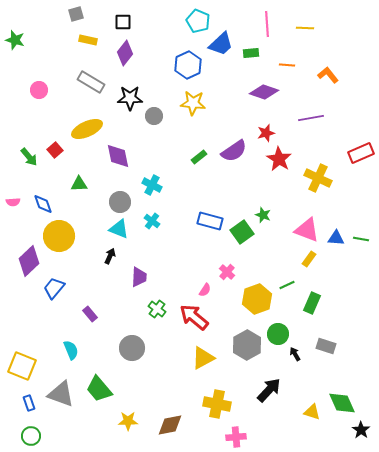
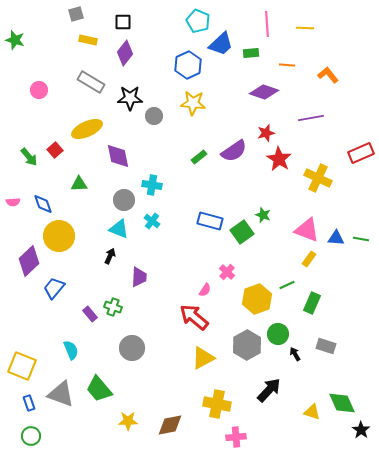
cyan cross at (152, 185): rotated 18 degrees counterclockwise
gray circle at (120, 202): moved 4 px right, 2 px up
green cross at (157, 309): moved 44 px left, 2 px up; rotated 18 degrees counterclockwise
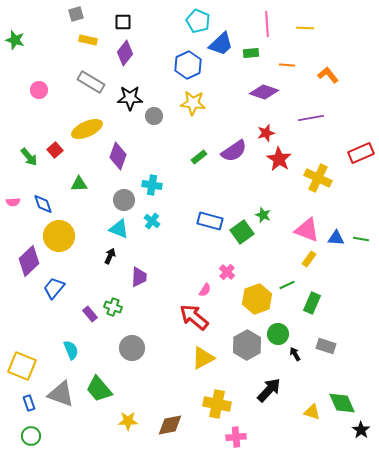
purple diamond at (118, 156): rotated 32 degrees clockwise
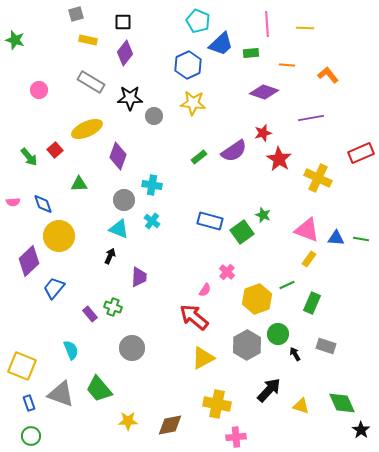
red star at (266, 133): moved 3 px left
yellow triangle at (312, 412): moved 11 px left, 6 px up
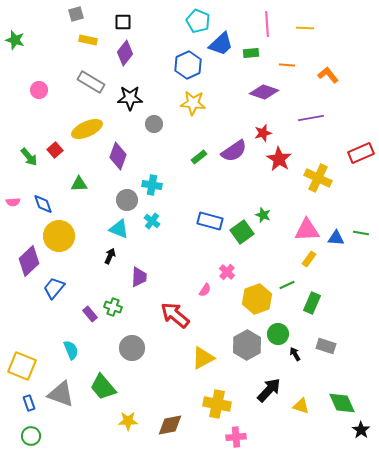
gray circle at (154, 116): moved 8 px down
gray circle at (124, 200): moved 3 px right
pink triangle at (307, 230): rotated 24 degrees counterclockwise
green line at (361, 239): moved 6 px up
red arrow at (194, 317): moved 19 px left, 2 px up
green trapezoid at (99, 389): moved 4 px right, 2 px up
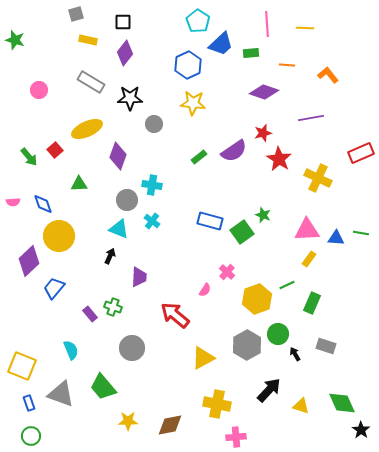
cyan pentagon at (198, 21): rotated 10 degrees clockwise
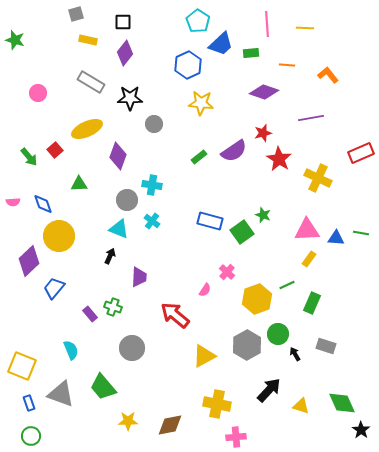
pink circle at (39, 90): moved 1 px left, 3 px down
yellow star at (193, 103): moved 8 px right
yellow triangle at (203, 358): moved 1 px right, 2 px up
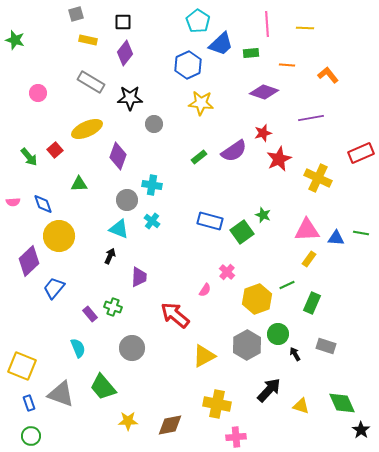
red star at (279, 159): rotated 15 degrees clockwise
cyan semicircle at (71, 350): moved 7 px right, 2 px up
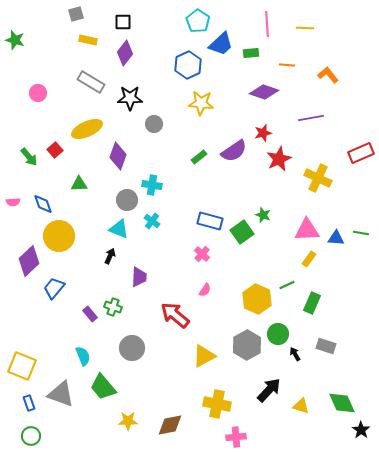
pink cross at (227, 272): moved 25 px left, 18 px up
yellow hexagon at (257, 299): rotated 16 degrees counterclockwise
cyan semicircle at (78, 348): moved 5 px right, 8 px down
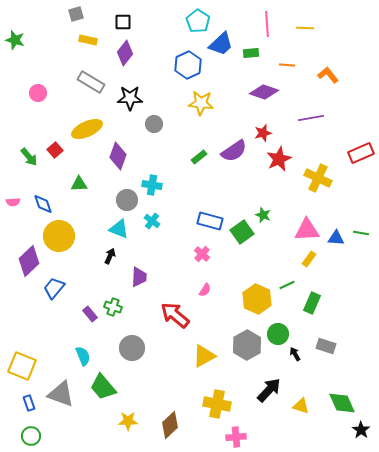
brown diamond at (170, 425): rotated 32 degrees counterclockwise
